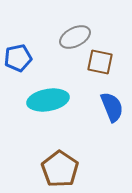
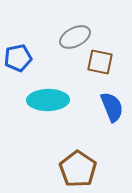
cyan ellipse: rotated 9 degrees clockwise
brown pentagon: moved 18 px right
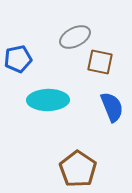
blue pentagon: moved 1 px down
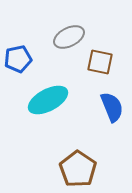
gray ellipse: moved 6 px left
cyan ellipse: rotated 27 degrees counterclockwise
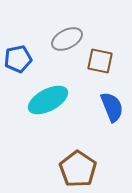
gray ellipse: moved 2 px left, 2 px down
brown square: moved 1 px up
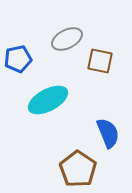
blue semicircle: moved 4 px left, 26 px down
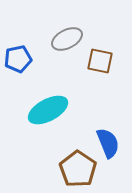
cyan ellipse: moved 10 px down
blue semicircle: moved 10 px down
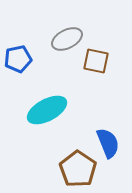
brown square: moved 4 px left
cyan ellipse: moved 1 px left
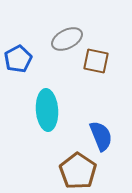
blue pentagon: rotated 16 degrees counterclockwise
cyan ellipse: rotated 66 degrees counterclockwise
blue semicircle: moved 7 px left, 7 px up
brown pentagon: moved 2 px down
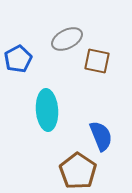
brown square: moved 1 px right
